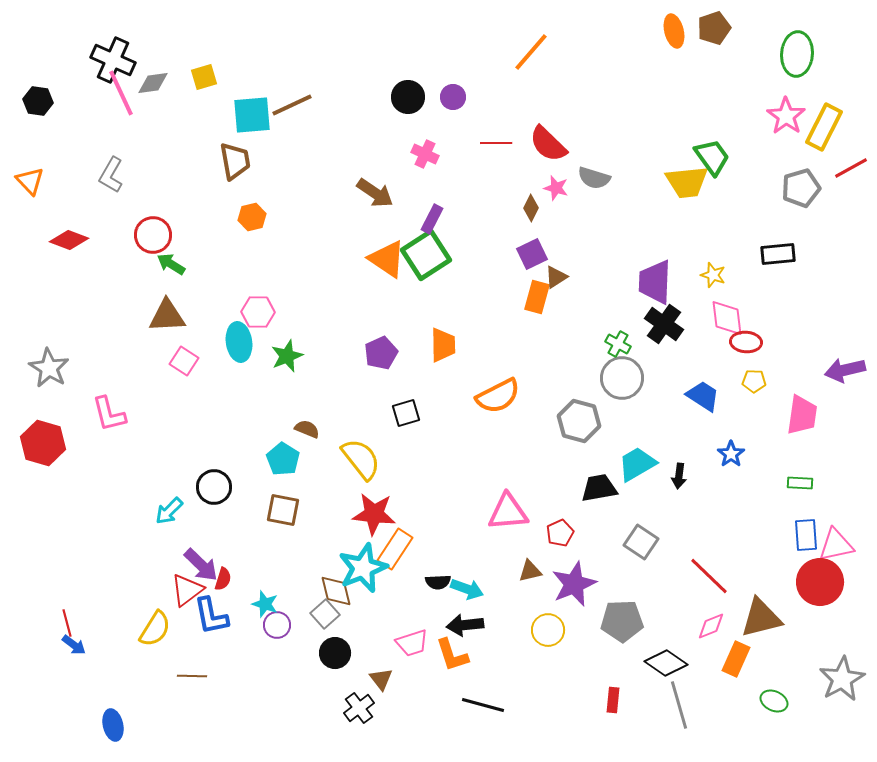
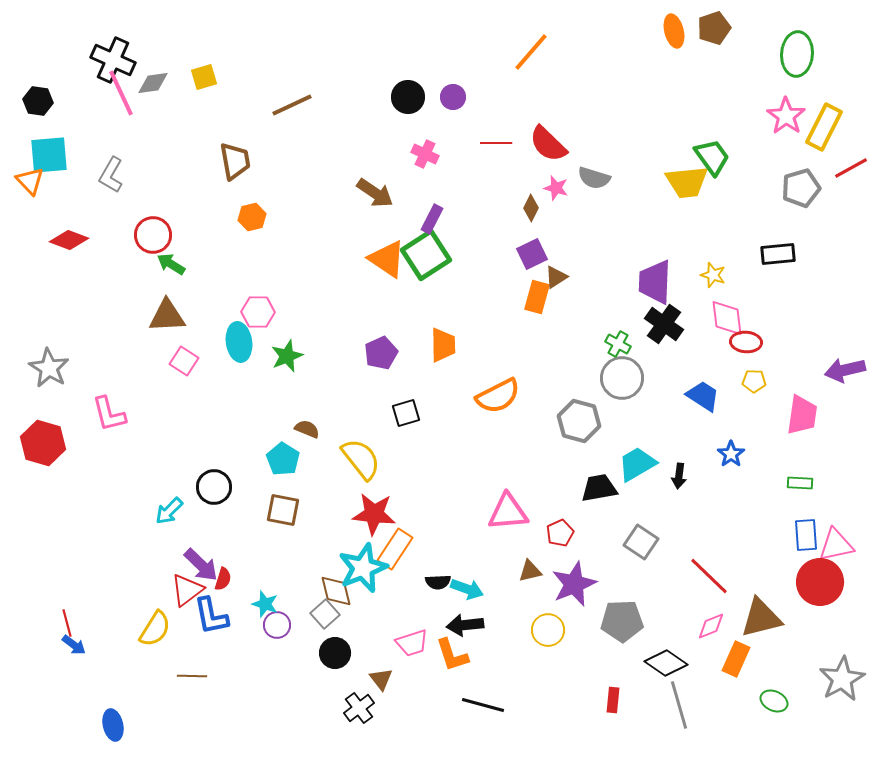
cyan square at (252, 115): moved 203 px left, 40 px down
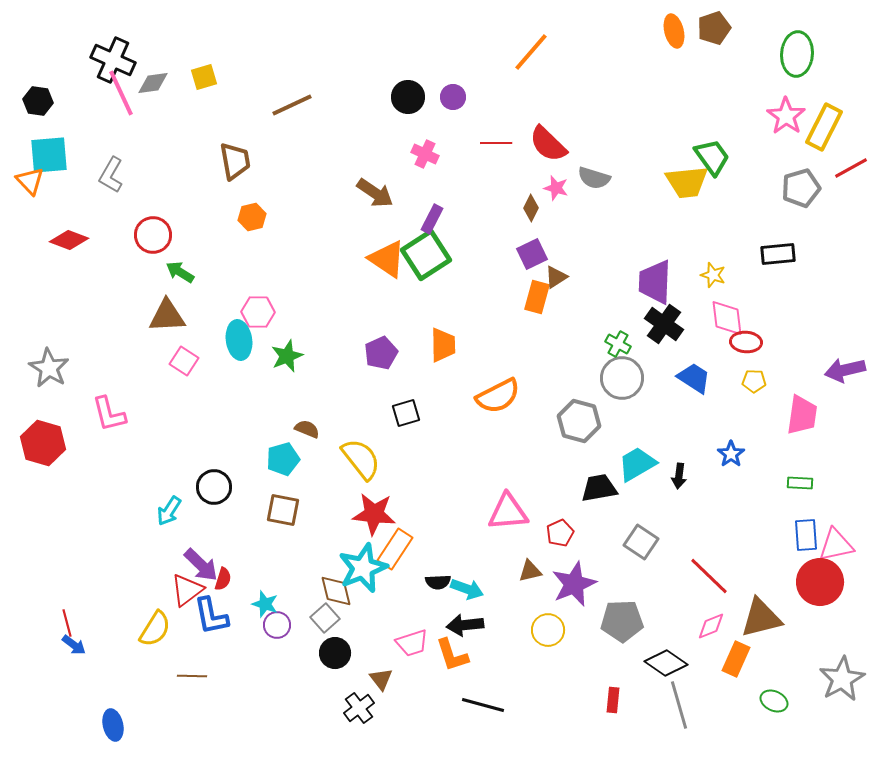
green arrow at (171, 264): moved 9 px right, 8 px down
cyan ellipse at (239, 342): moved 2 px up
blue trapezoid at (703, 396): moved 9 px left, 18 px up
cyan pentagon at (283, 459): rotated 24 degrees clockwise
cyan arrow at (169, 511): rotated 12 degrees counterclockwise
gray square at (325, 614): moved 4 px down
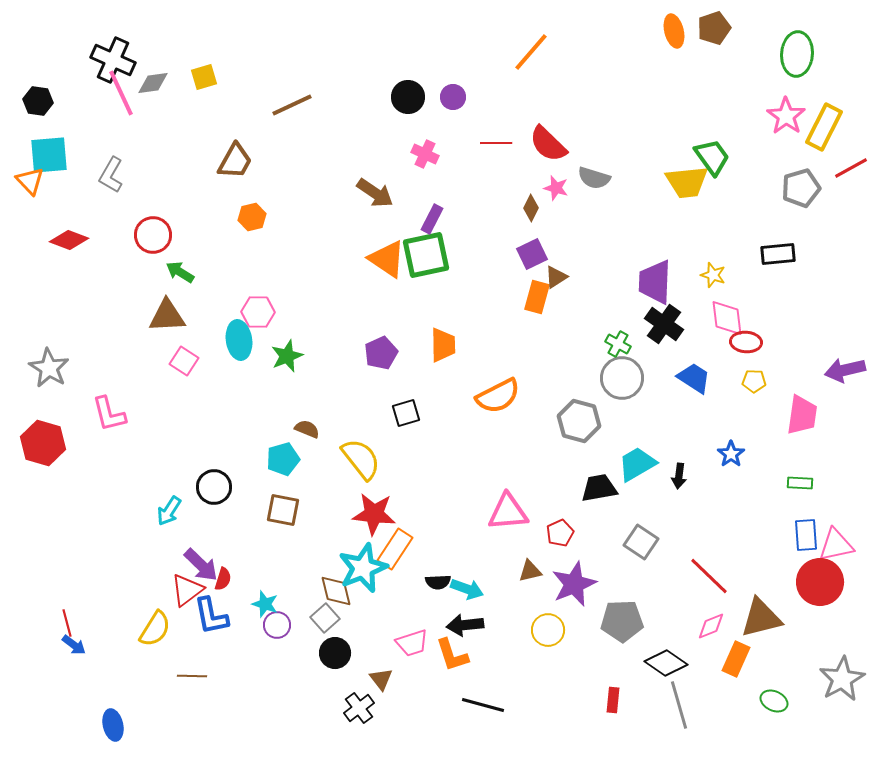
brown trapezoid at (235, 161): rotated 39 degrees clockwise
green square at (426, 255): rotated 21 degrees clockwise
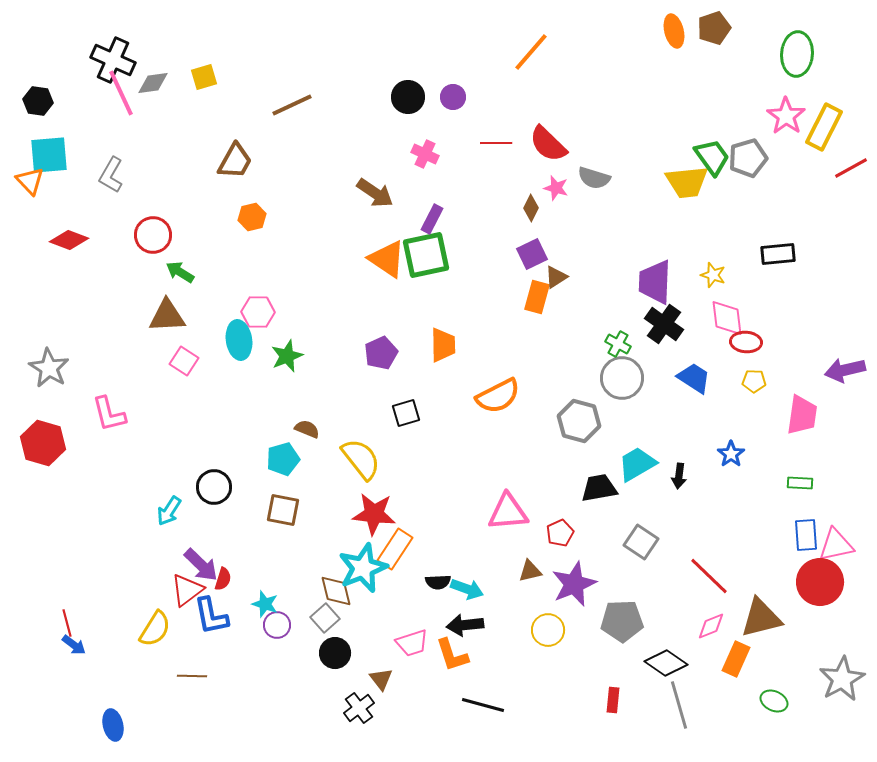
gray pentagon at (801, 188): moved 53 px left, 30 px up
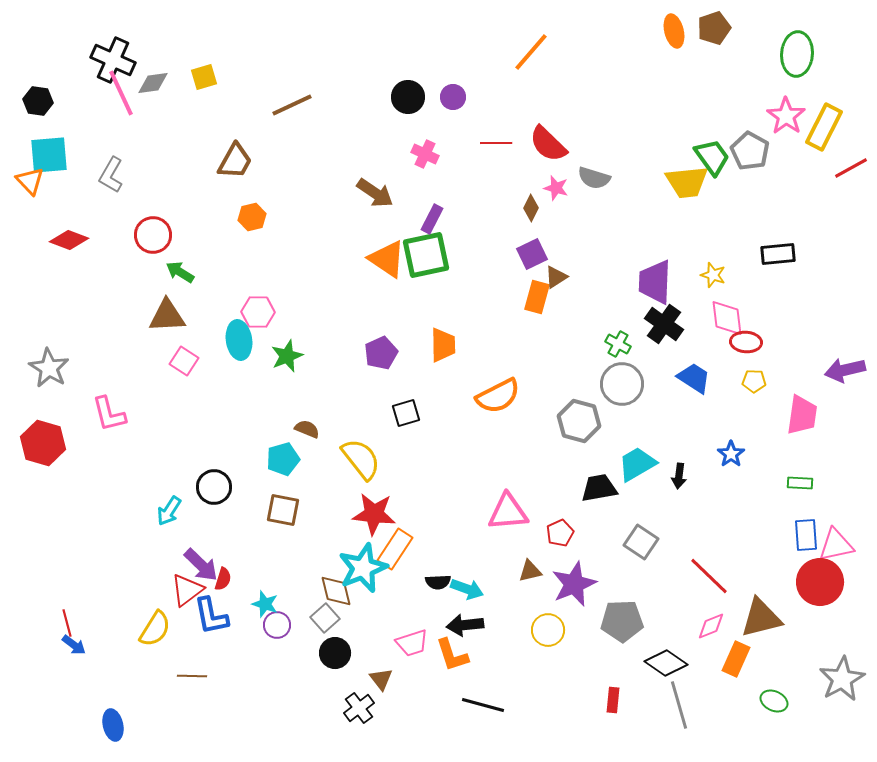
gray pentagon at (748, 158): moved 2 px right, 7 px up; rotated 27 degrees counterclockwise
gray circle at (622, 378): moved 6 px down
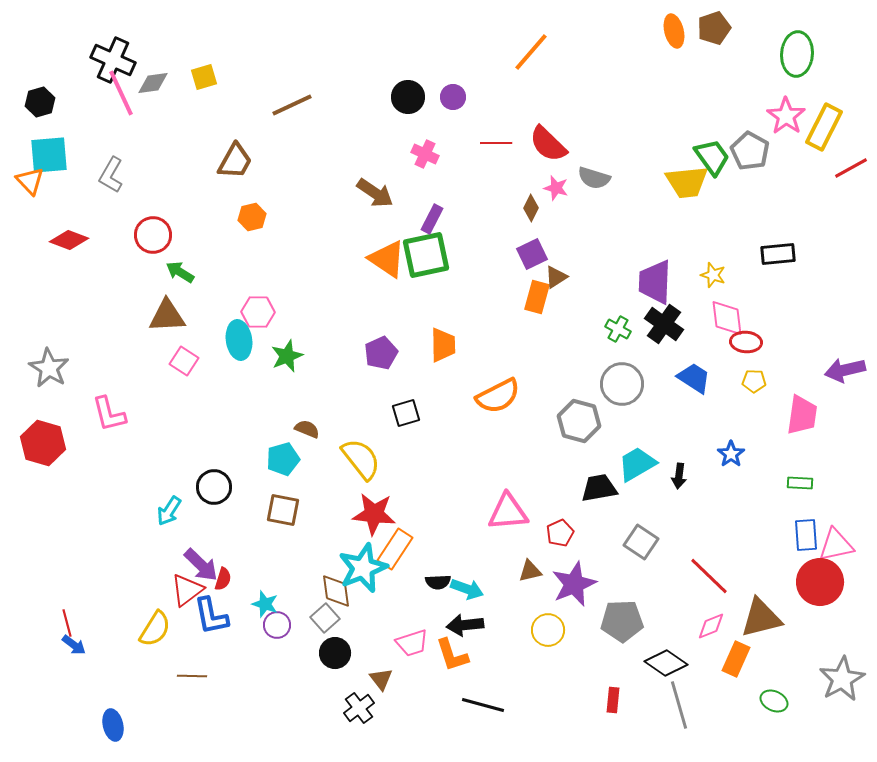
black hexagon at (38, 101): moved 2 px right, 1 px down; rotated 24 degrees counterclockwise
green cross at (618, 344): moved 15 px up
brown diamond at (336, 591): rotated 6 degrees clockwise
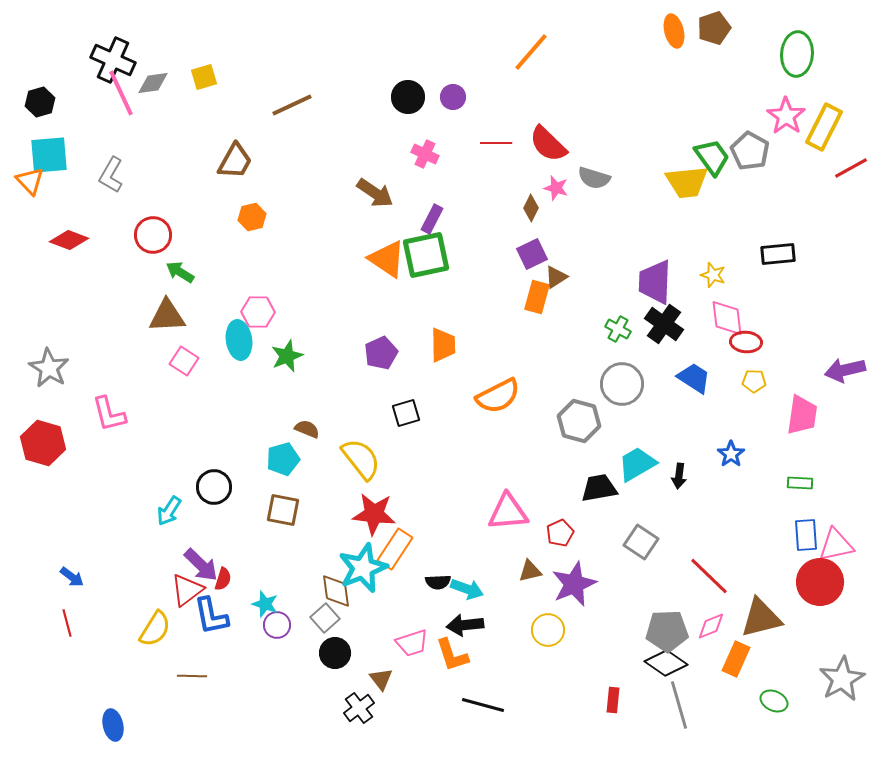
gray pentagon at (622, 621): moved 45 px right, 10 px down
blue arrow at (74, 645): moved 2 px left, 68 px up
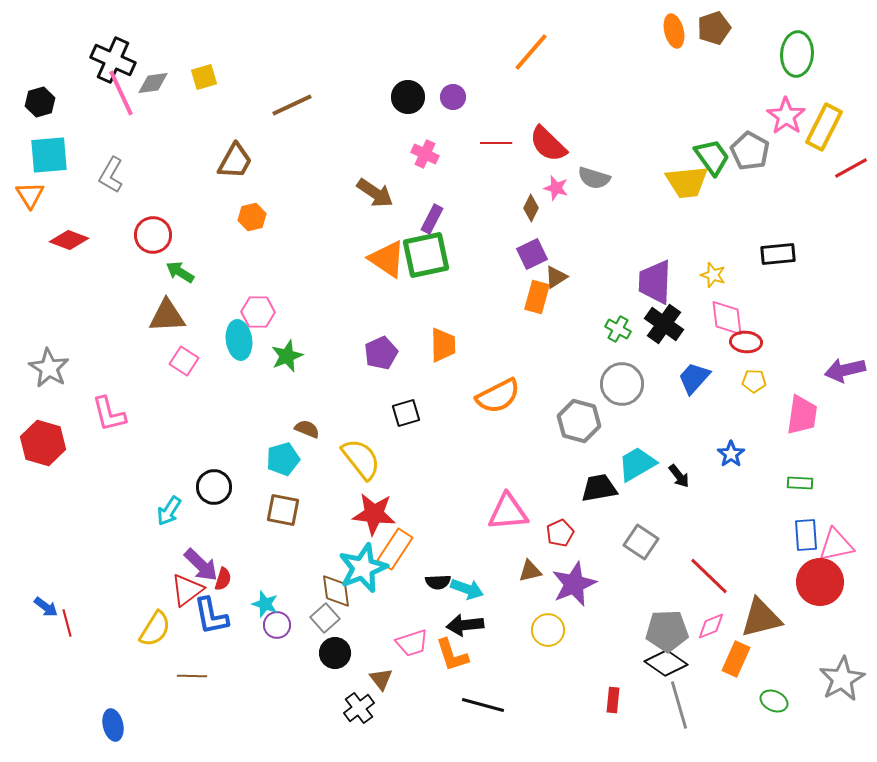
orange triangle at (30, 181): moved 14 px down; rotated 12 degrees clockwise
blue trapezoid at (694, 378): rotated 81 degrees counterclockwise
black arrow at (679, 476): rotated 45 degrees counterclockwise
blue arrow at (72, 577): moved 26 px left, 30 px down
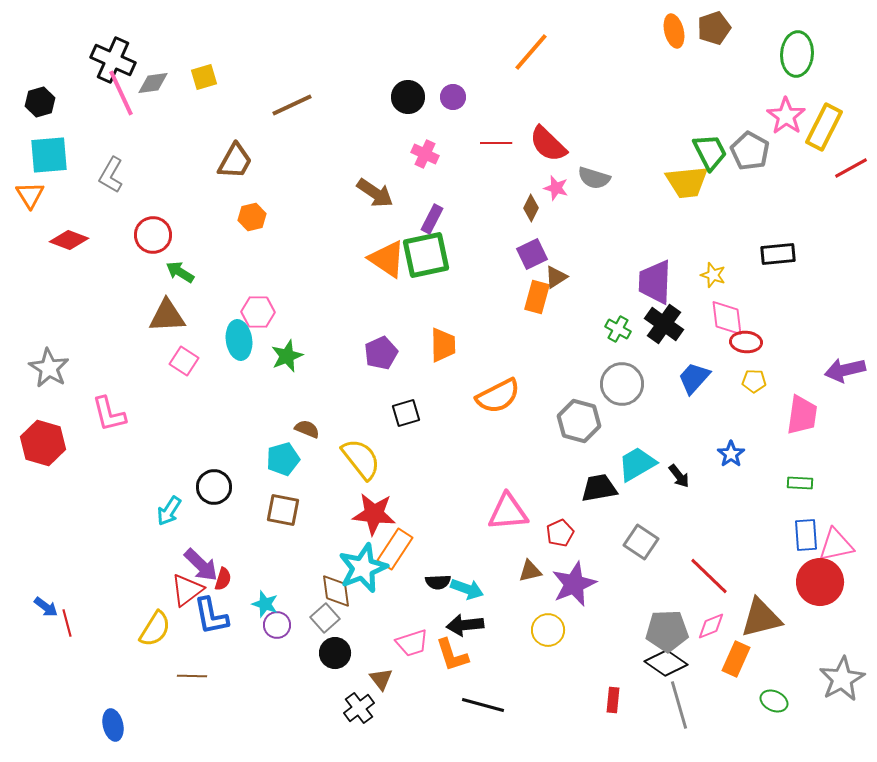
green trapezoid at (712, 157): moved 2 px left, 5 px up; rotated 9 degrees clockwise
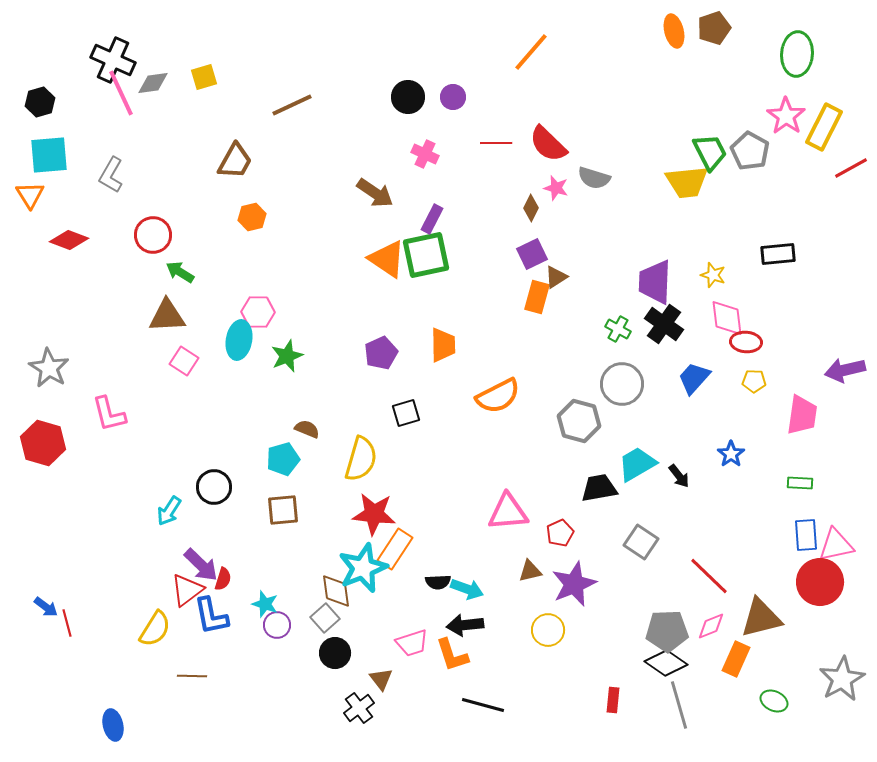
cyan ellipse at (239, 340): rotated 18 degrees clockwise
yellow semicircle at (361, 459): rotated 54 degrees clockwise
brown square at (283, 510): rotated 16 degrees counterclockwise
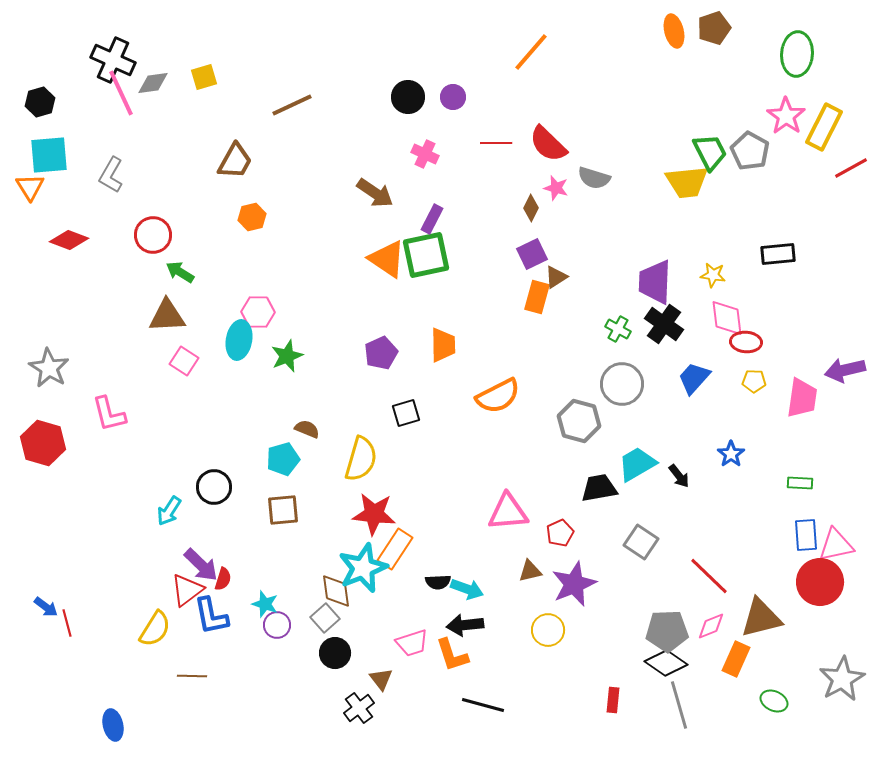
orange triangle at (30, 195): moved 8 px up
yellow star at (713, 275): rotated 10 degrees counterclockwise
pink trapezoid at (802, 415): moved 17 px up
